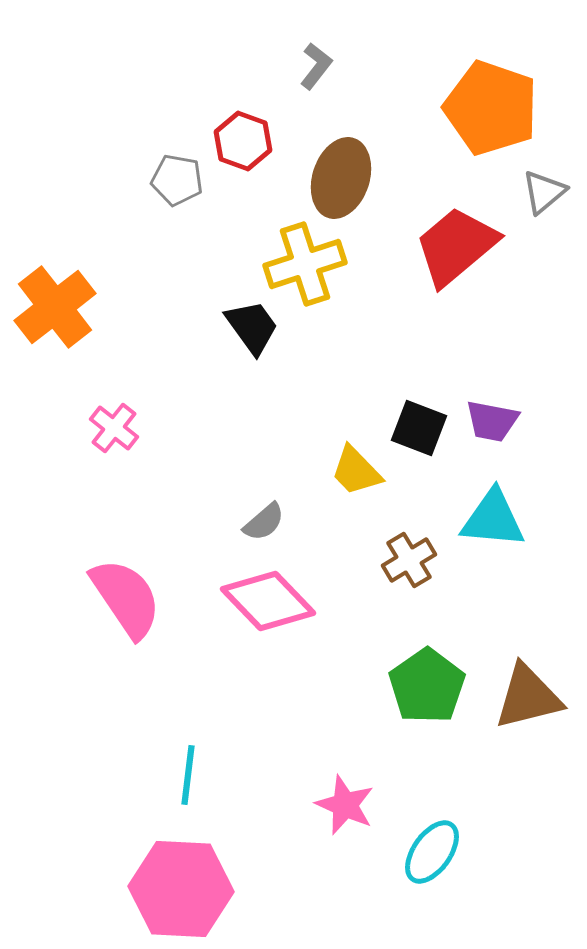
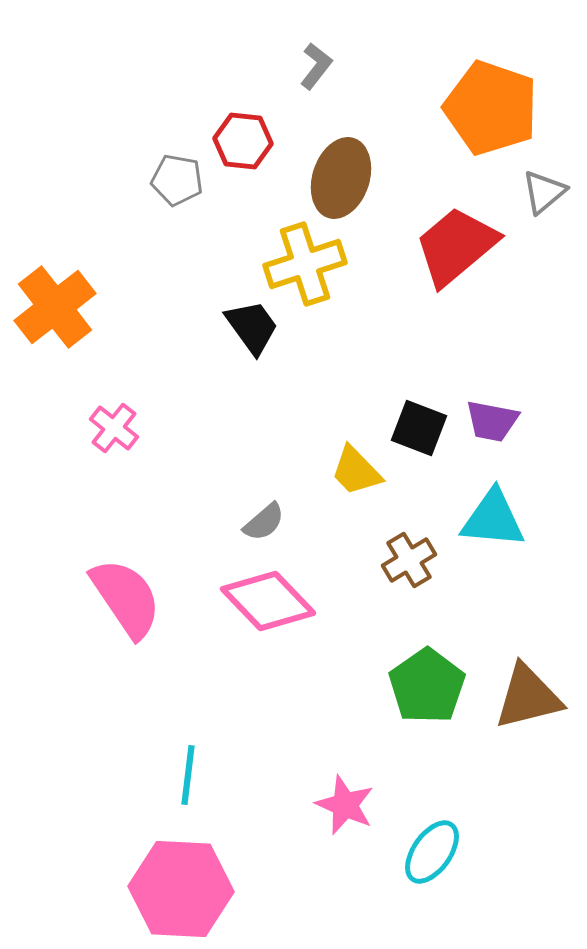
red hexagon: rotated 14 degrees counterclockwise
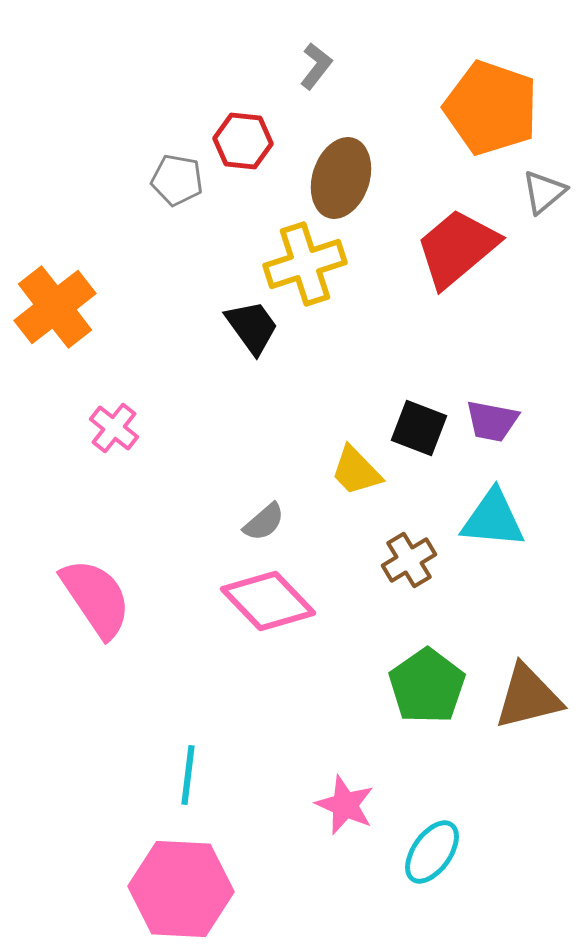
red trapezoid: moved 1 px right, 2 px down
pink semicircle: moved 30 px left
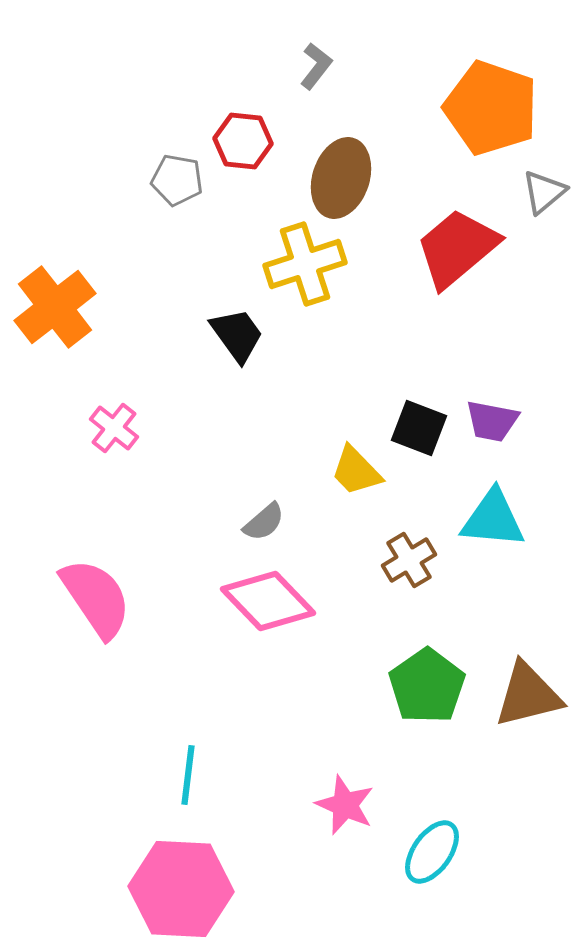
black trapezoid: moved 15 px left, 8 px down
brown triangle: moved 2 px up
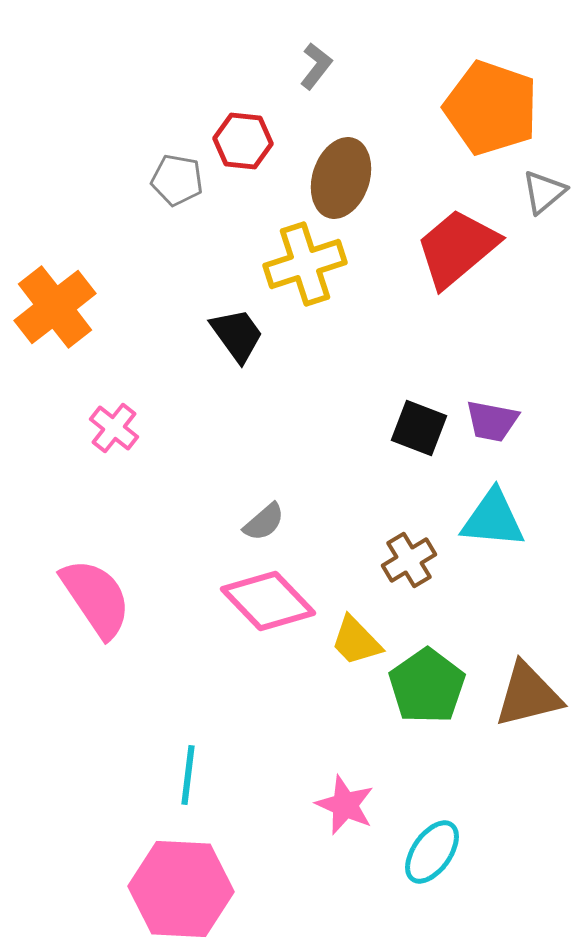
yellow trapezoid: moved 170 px down
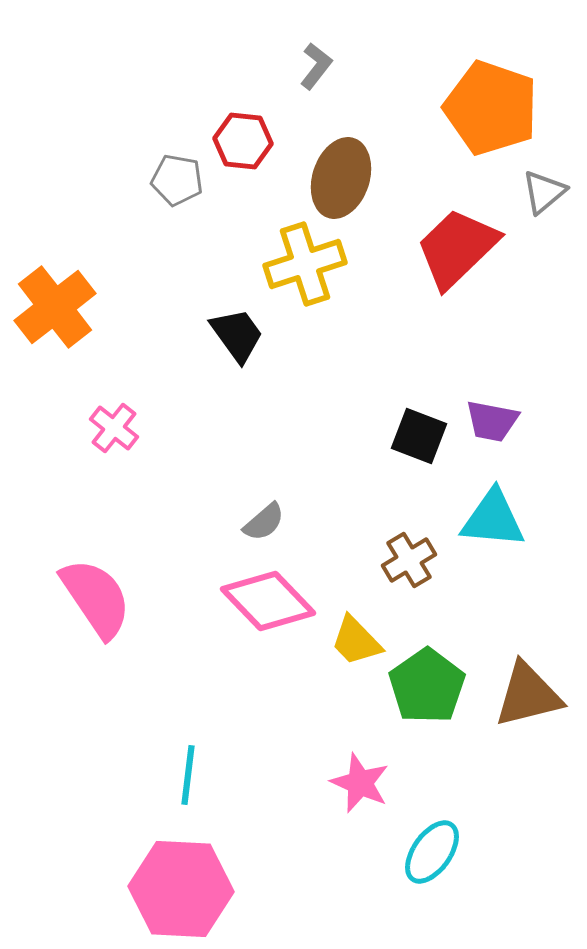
red trapezoid: rotated 4 degrees counterclockwise
black square: moved 8 px down
pink star: moved 15 px right, 22 px up
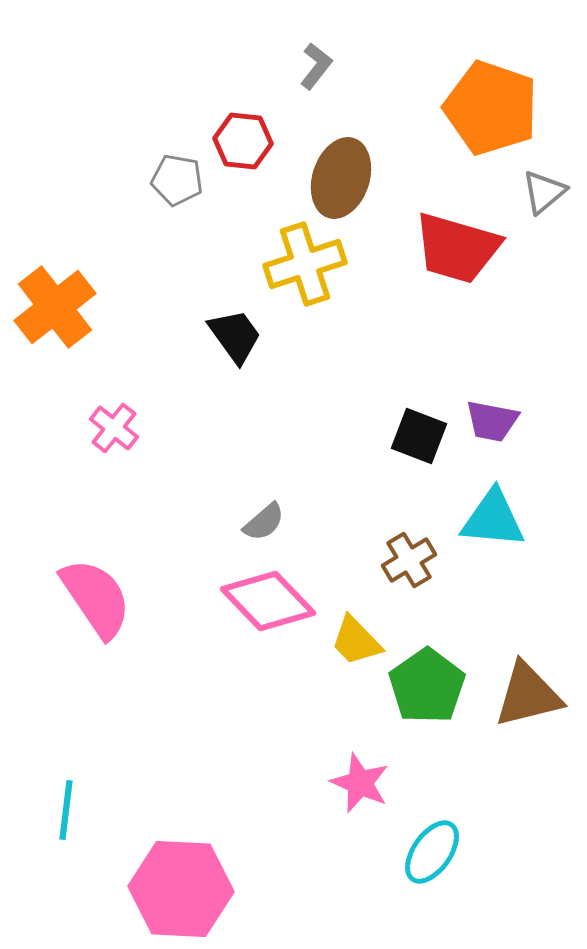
red trapezoid: rotated 120 degrees counterclockwise
black trapezoid: moved 2 px left, 1 px down
cyan line: moved 122 px left, 35 px down
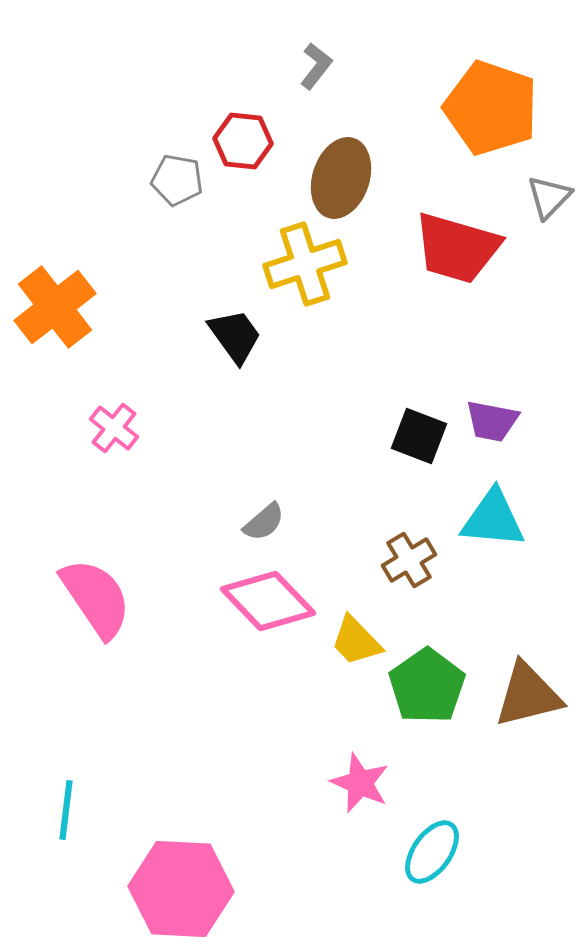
gray triangle: moved 5 px right, 5 px down; rotated 6 degrees counterclockwise
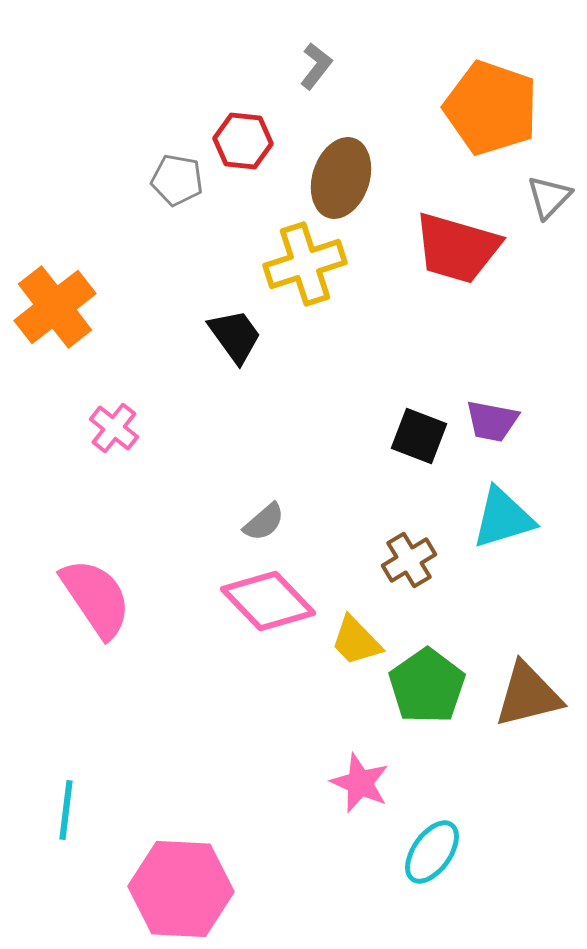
cyan triangle: moved 10 px right, 1 px up; rotated 22 degrees counterclockwise
